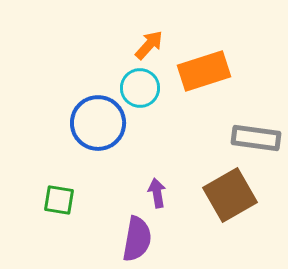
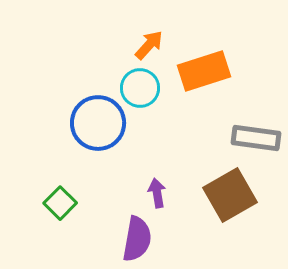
green square: moved 1 px right, 3 px down; rotated 36 degrees clockwise
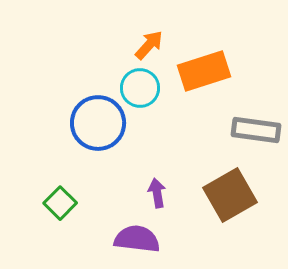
gray rectangle: moved 8 px up
purple semicircle: rotated 93 degrees counterclockwise
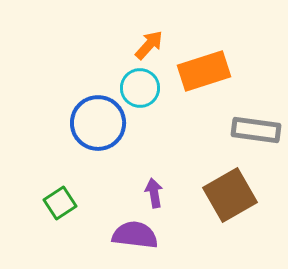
purple arrow: moved 3 px left
green square: rotated 12 degrees clockwise
purple semicircle: moved 2 px left, 4 px up
